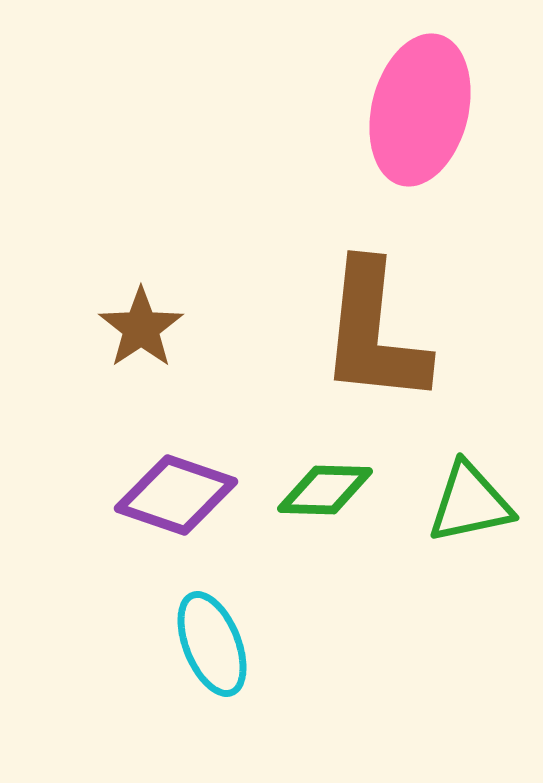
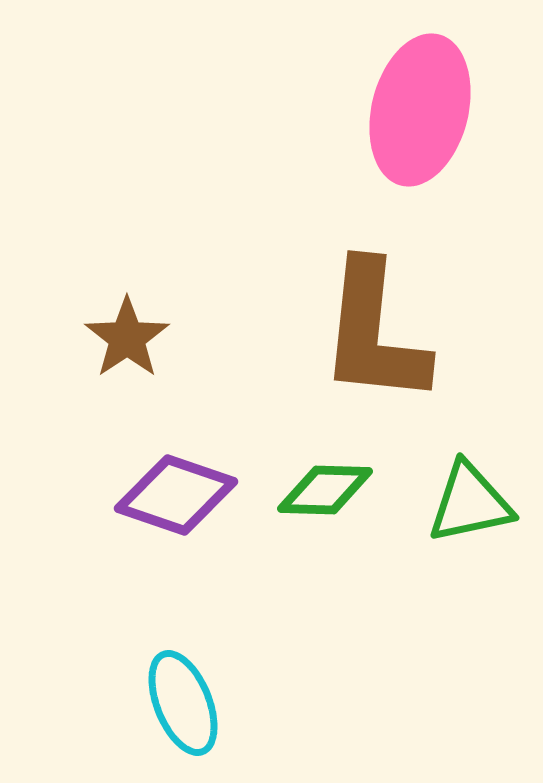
brown star: moved 14 px left, 10 px down
cyan ellipse: moved 29 px left, 59 px down
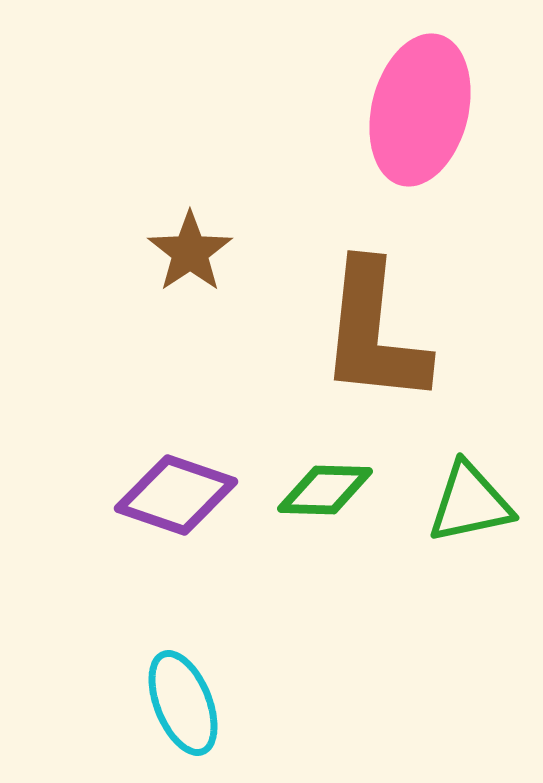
brown star: moved 63 px right, 86 px up
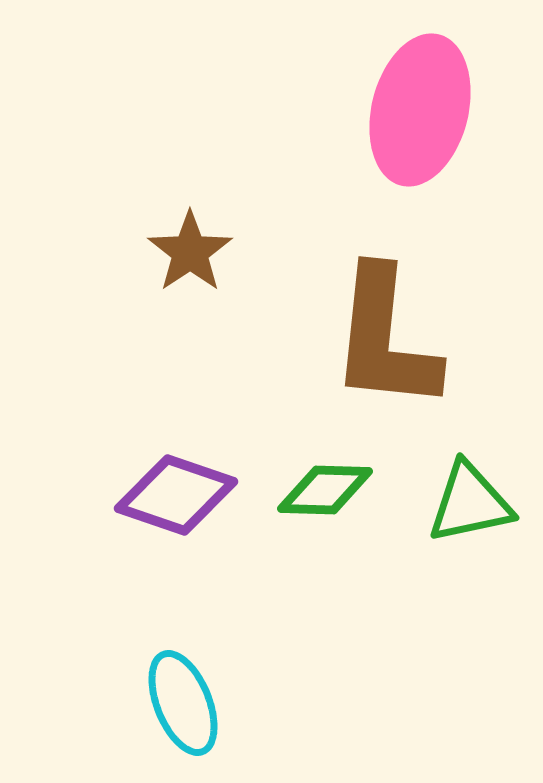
brown L-shape: moved 11 px right, 6 px down
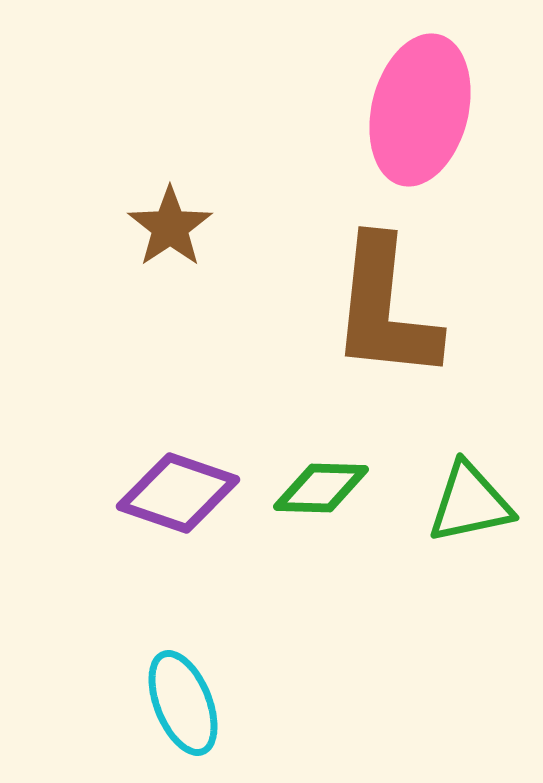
brown star: moved 20 px left, 25 px up
brown L-shape: moved 30 px up
green diamond: moved 4 px left, 2 px up
purple diamond: moved 2 px right, 2 px up
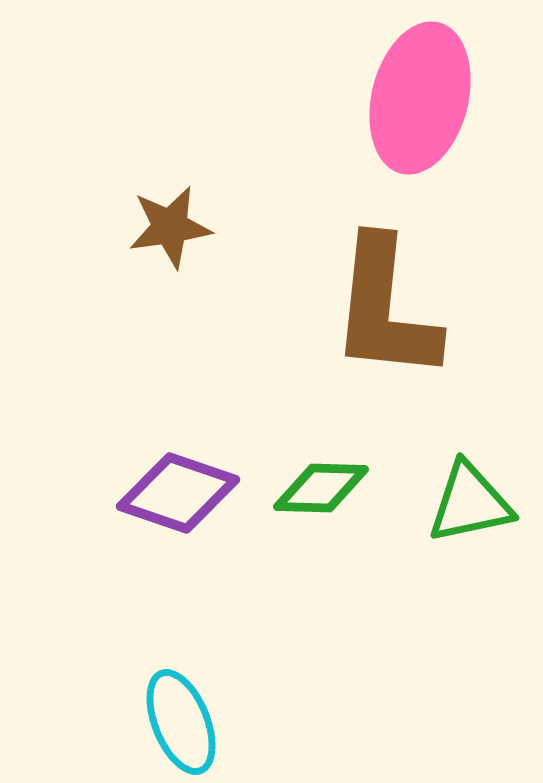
pink ellipse: moved 12 px up
brown star: rotated 26 degrees clockwise
cyan ellipse: moved 2 px left, 19 px down
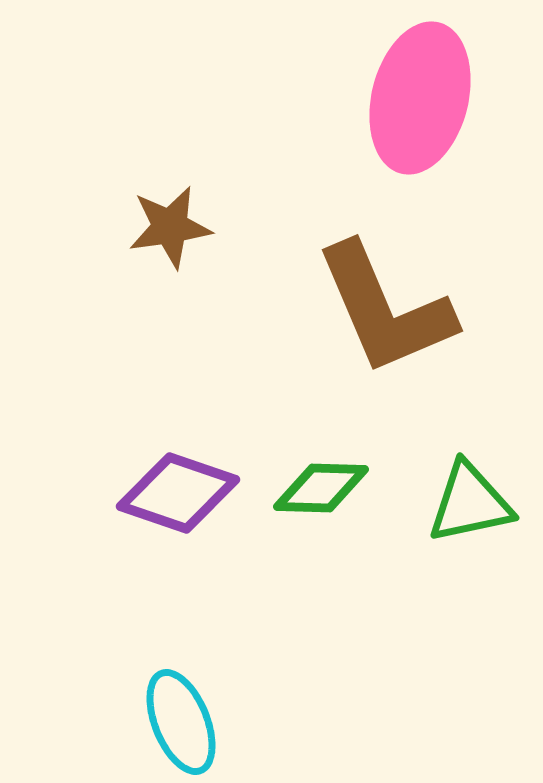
brown L-shape: rotated 29 degrees counterclockwise
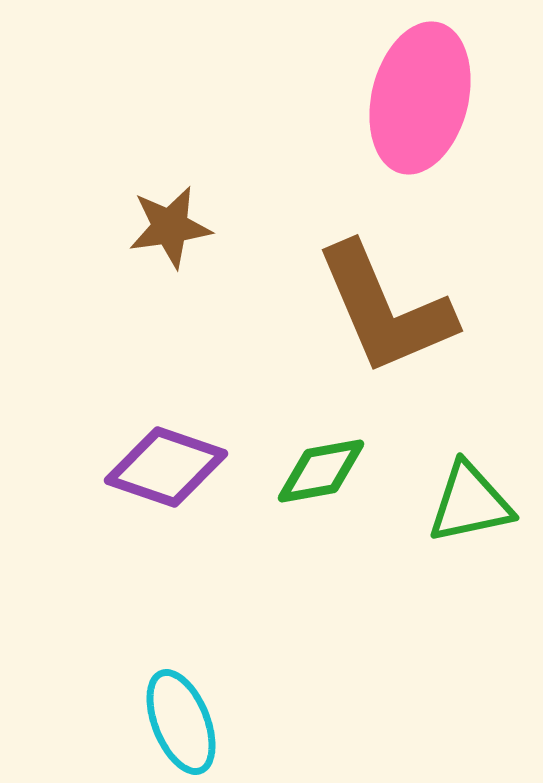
green diamond: moved 17 px up; rotated 12 degrees counterclockwise
purple diamond: moved 12 px left, 26 px up
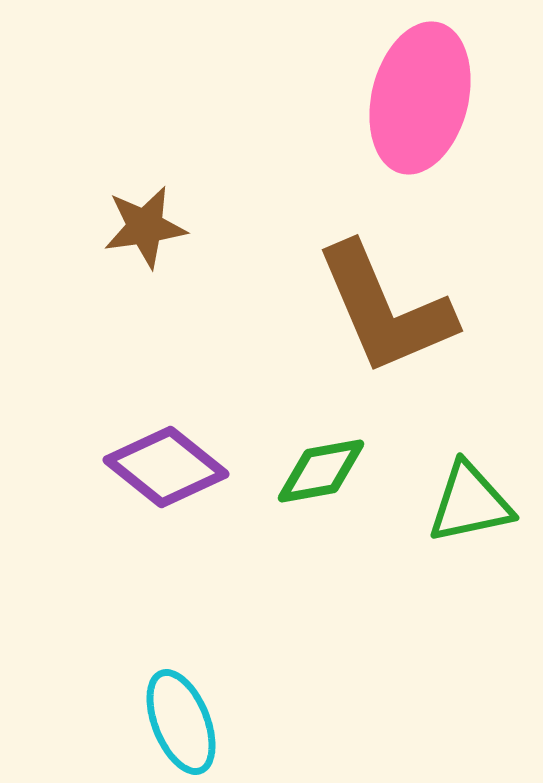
brown star: moved 25 px left
purple diamond: rotated 20 degrees clockwise
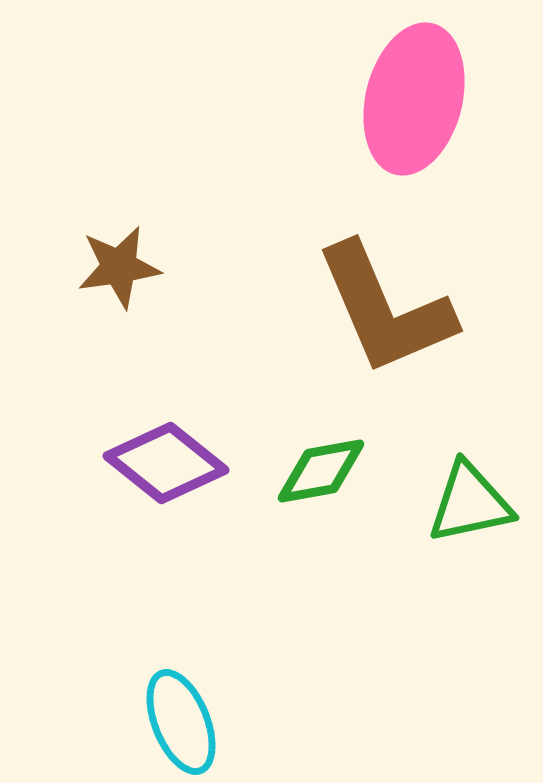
pink ellipse: moved 6 px left, 1 px down
brown star: moved 26 px left, 40 px down
purple diamond: moved 4 px up
